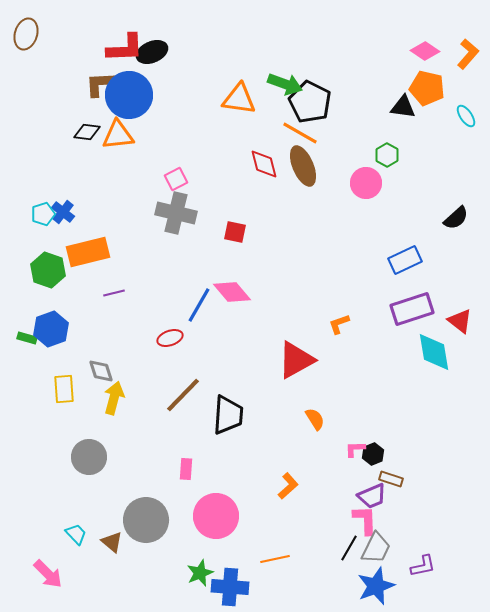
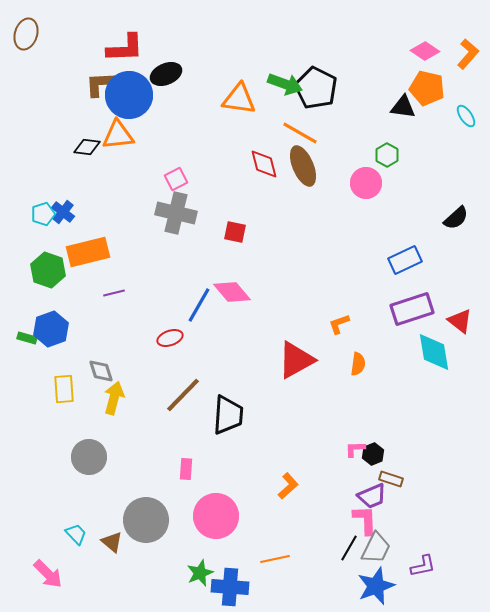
black ellipse at (152, 52): moved 14 px right, 22 px down
black pentagon at (310, 102): moved 6 px right, 14 px up
black diamond at (87, 132): moved 15 px down
orange semicircle at (315, 419): moved 43 px right, 55 px up; rotated 40 degrees clockwise
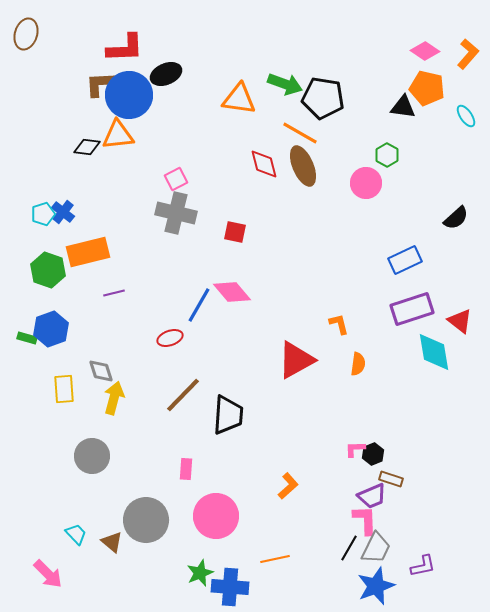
black pentagon at (316, 88): moved 7 px right, 10 px down; rotated 18 degrees counterclockwise
orange L-shape at (339, 324): rotated 95 degrees clockwise
gray circle at (89, 457): moved 3 px right, 1 px up
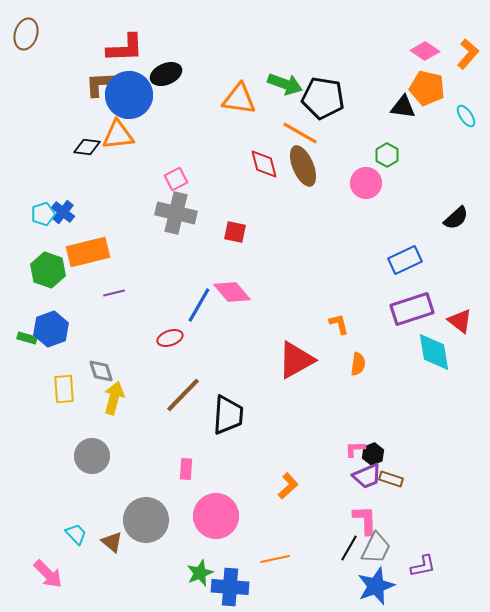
purple trapezoid at (372, 496): moved 5 px left, 20 px up
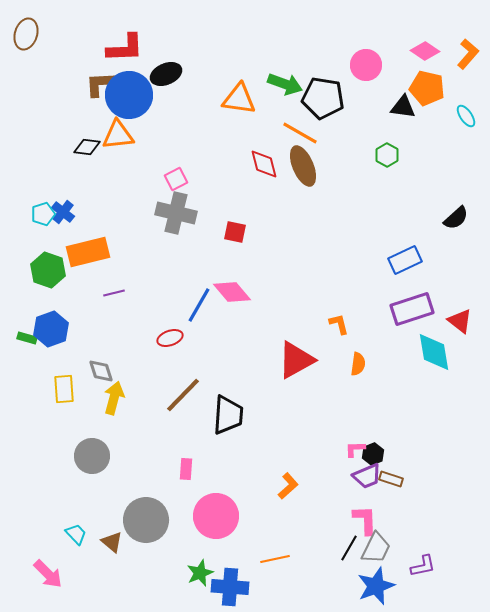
pink circle at (366, 183): moved 118 px up
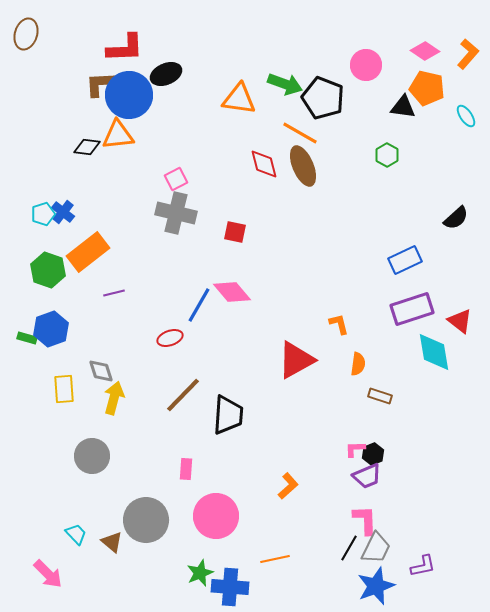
black pentagon at (323, 98): rotated 12 degrees clockwise
orange rectangle at (88, 252): rotated 24 degrees counterclockwise
brown rectangle at (391, 479): moved 11 px left, 83 px up
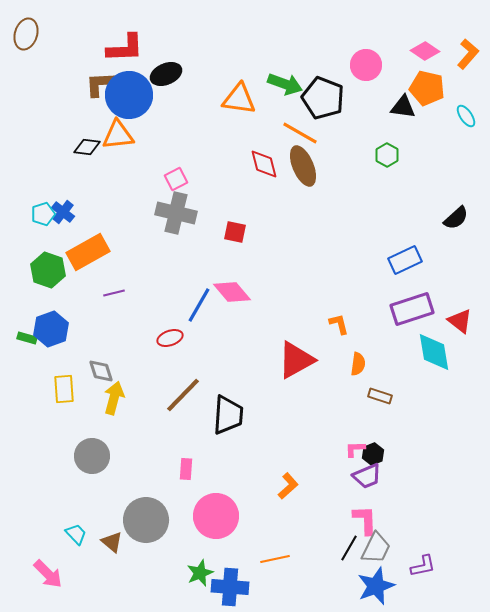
orange rectangle at (88, 252): rotated 9 degrees clockwise
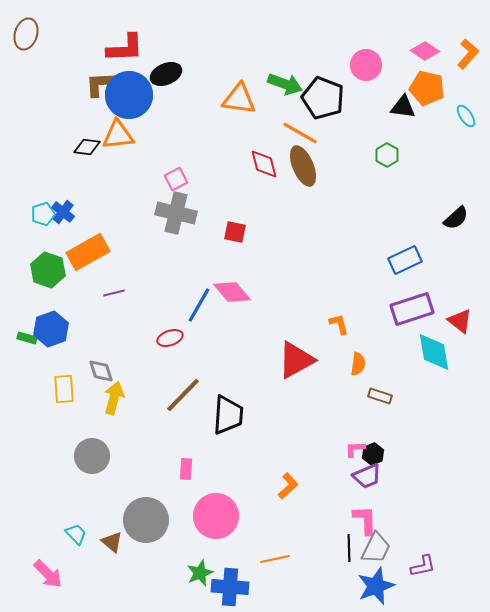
black line at (349, 548): rotated 32 degrees counterclockwise
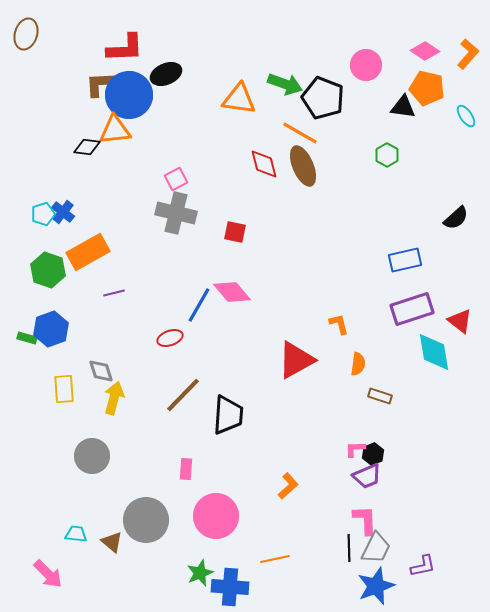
orange triangle at (118, 135): moved 3 px left, 5 px up
blue rectangle at (405, 260): rotated 12 degrees clockwise
cyan trapezoid at (76, 534): rotated 40 degrees counterclockwise
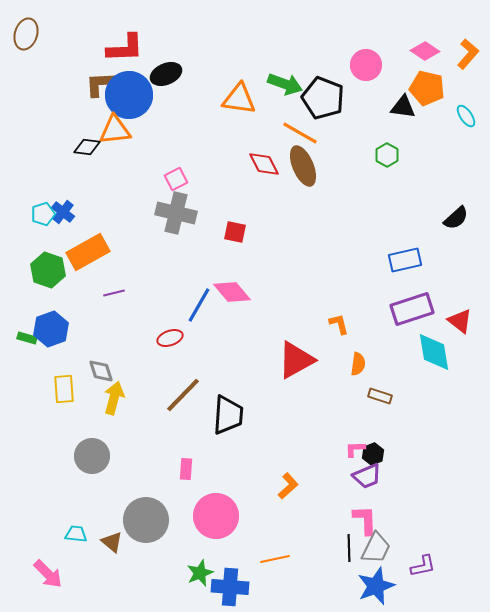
red diamond at (264, 164): rotated 12 degrees counterclockwise
